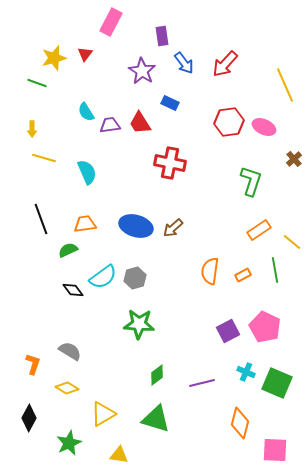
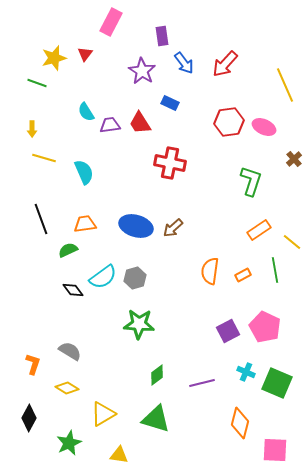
cyan semicircle at (87, 172): moved 3 px left
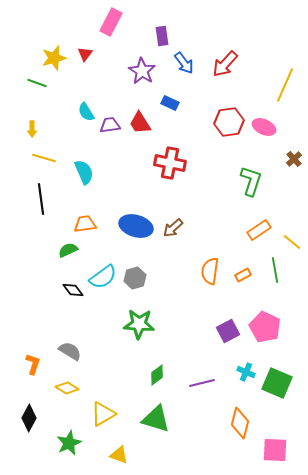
yellow line at (285, 85): rotated 48 degrees clockwise
black line at (41, 219): moved 20 px up; rotated 12 degrees clockwise
yellow triangle at (119, 455): rotated 12 degrees clockwise
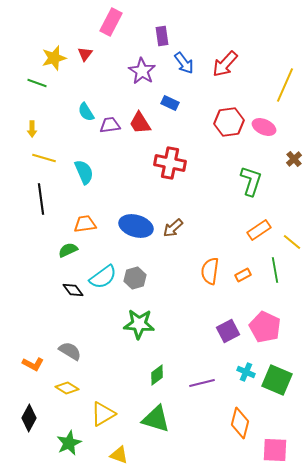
orange L-shape at (33, 364): rotated 100 degrees clockwise
green square at (277, 383): moved 3 px up
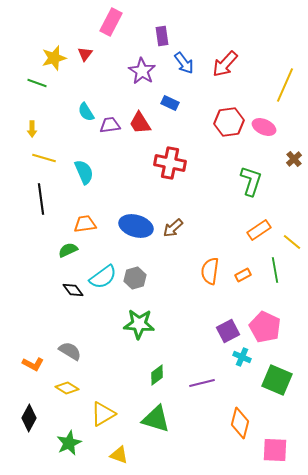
cyan cross at (246, 372): moved 4 px left, 15 px up
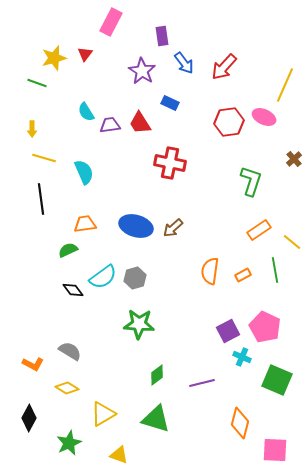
red arrow at (225, 64): moved 1 px left, 3 px down
pink ellipse at (264, 127): moved 10 px up
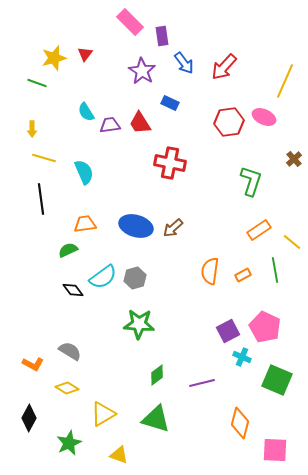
pink rectangle at (111, 22): moved 19 px right; rotated 72 degrees counterclockwise
yellow line at (285, 85): moved 4 px up
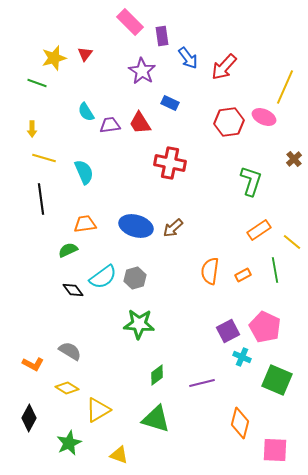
blue arrow at (184, 63): moved 4 px right, 5 px up
yellow line at (285, 81): moved 6 px down
yellow triangle at (103, 414): moved 5 px left, 4 px up
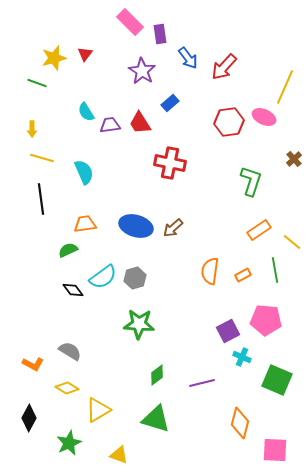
purple rectangle at (162, 36): moved 2 px left, 2 px up
blue rectangle at (170, 103): rotated 66 degrees counterclockwise
yellow line at (44, 158): moved 2 px left
pink pentagon at (265, 327): moved 1 px right, 7 px up; rotated 20 degrees counterclockwise
